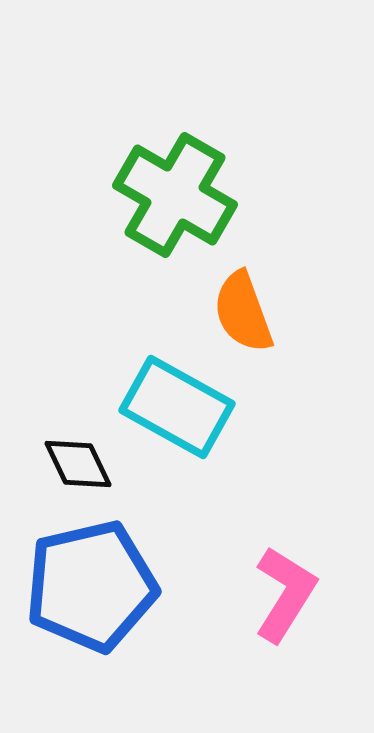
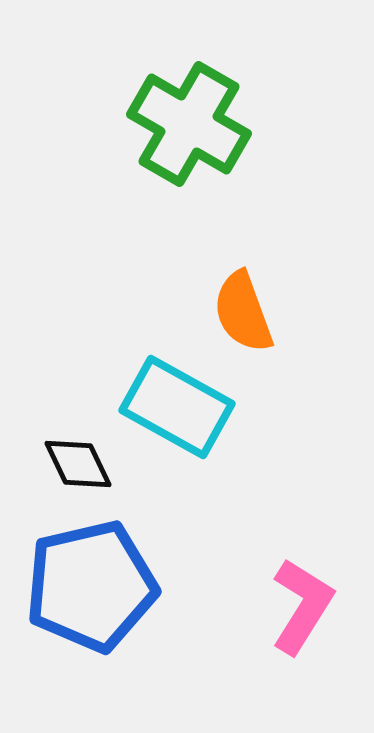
green cross: moved 14 px right, 71 px up
pink L-shape: moved 17 px right, 12 px down
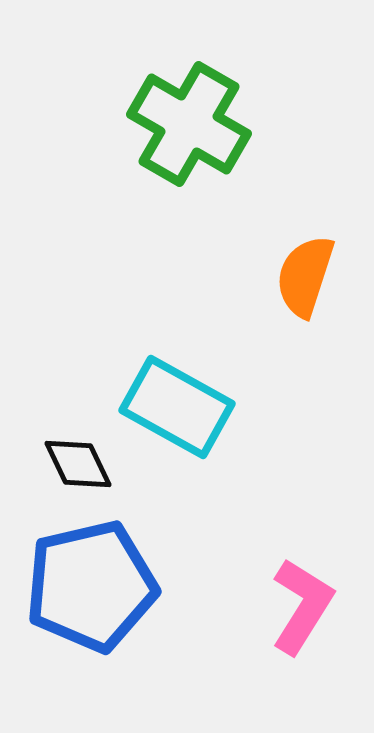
orange semicircle: moved 62 px right, 36 px up; rotated 38 degrees clockwise
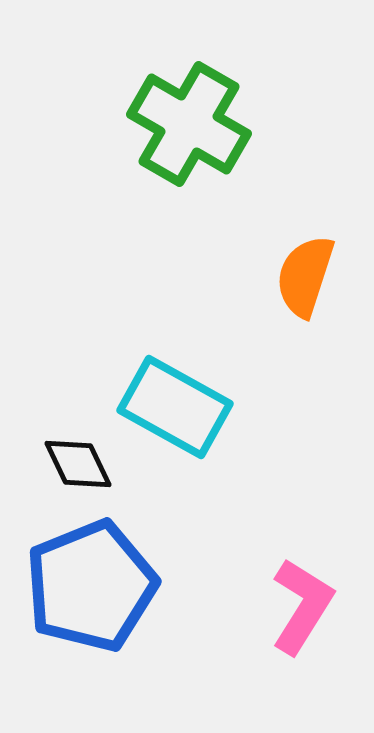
cyan rectangle: moved 2 px left
blue pentagon: rotated 9 degrees counterclockwise
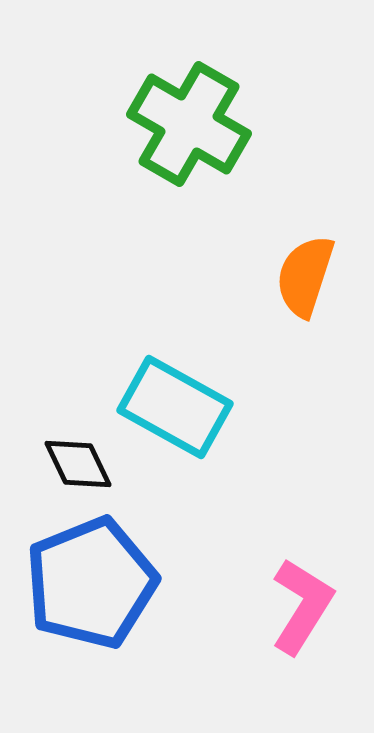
blue pentagon: moved 3 px up
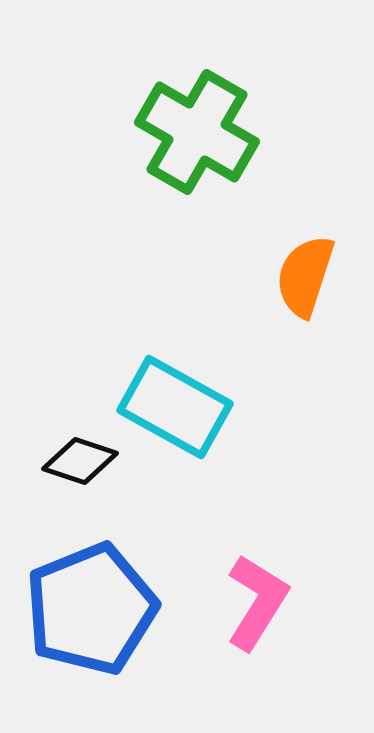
green cross: moved 8 px right, 8 px down
black diamond: moved 2 px right, 3 px up; rotated 46 degrees counterclockwise
blue pentagon: moved 26 px down
pink L-shape: moved 45 px left, 4 px up
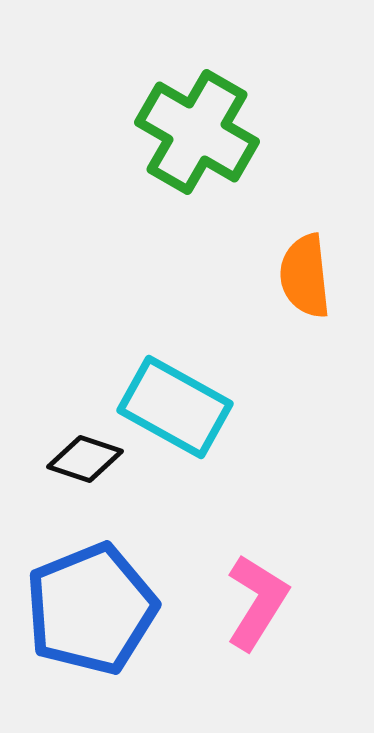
orange semicircle: rotated 24 degrees counterclockwise
black diamond: moved 5 px right, 2 px up
